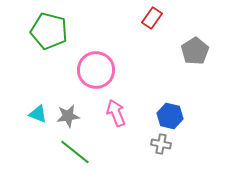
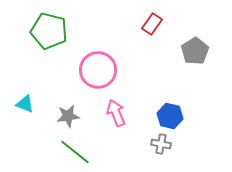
red rectangle: moved 6 px down
pink circle: moved 2 px right
cyan triangle: moved 13 px left, 10 px up
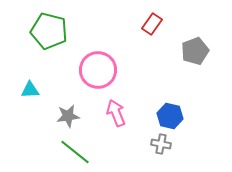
gray pentagon: rotated 12 degrees clockwise
cyan triangle: moved 5 px right, 14 px up; rotated 24 degrees counterclockwise
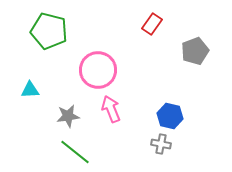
pink arrow: moved 5 px left, 4 px up
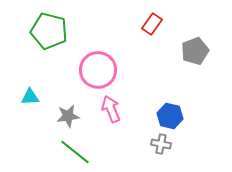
cyan triangle: moved 7 px down
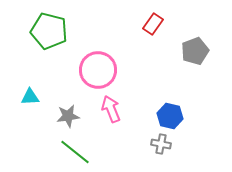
red rectangle: moved 1 px right
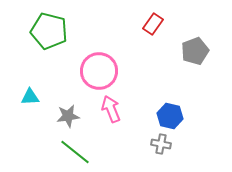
pink circle: moved 1 px right, 1 px down
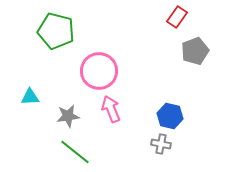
red rectangle: moved 24 px right, 7 px up
green pentagon: moved 7 px right
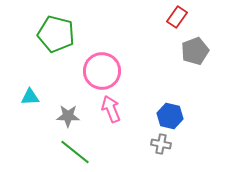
green pentagon: moved 3 px down
pink circle: moved 3 px right
gray star: rotated 10 degrees clockwise
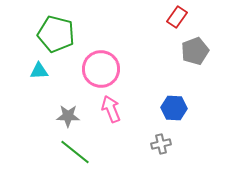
pink circle: moved 1 px left, 2 px up
cyan triangle: moved 9 px right, 26 px up
blue hexagon: moved 4 px right, 8 px up; rotated 10 degrees counterclockwise
gray cross: rotated 24 degrees counterclockwise
